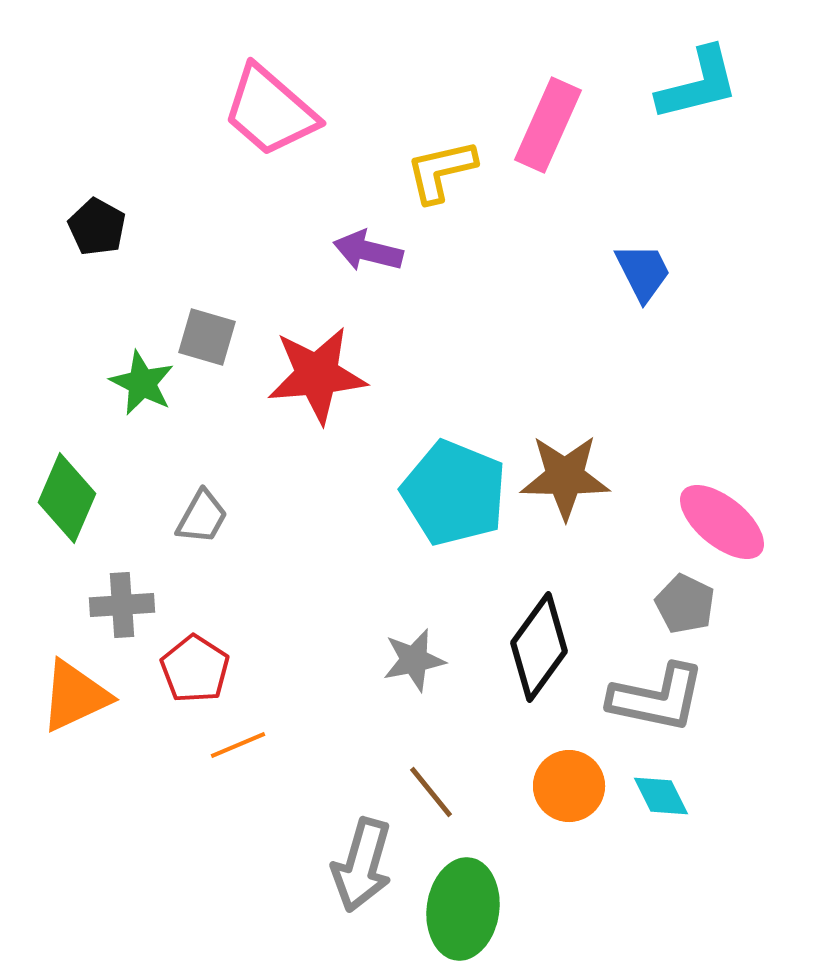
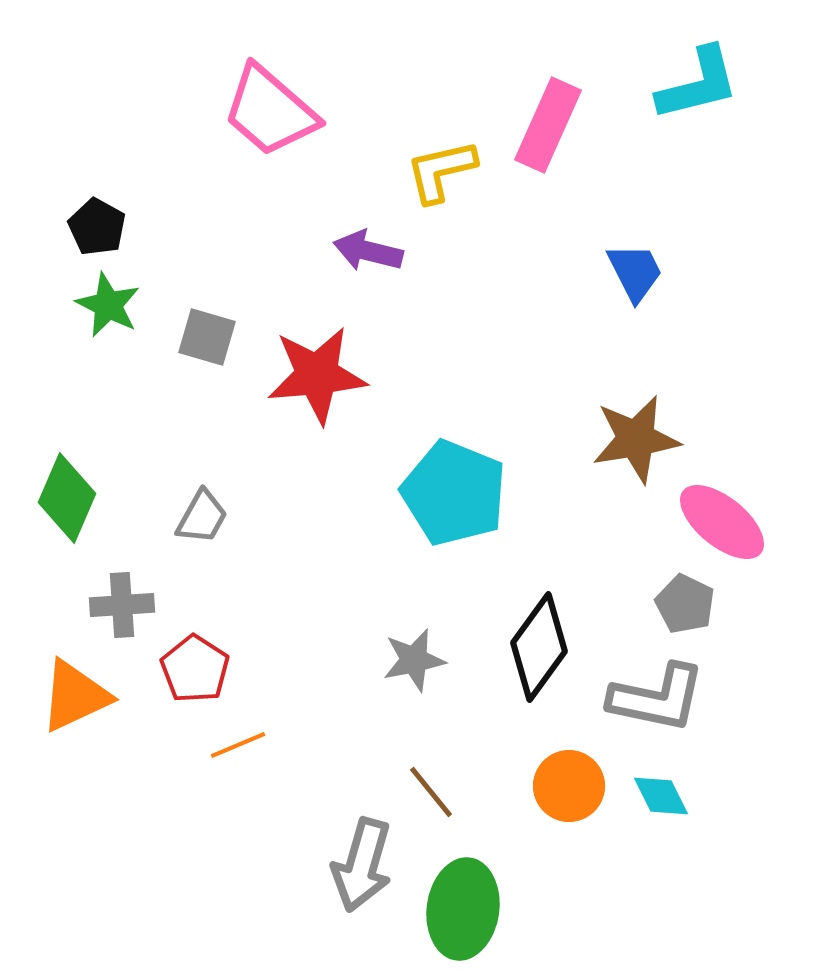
blue trapezoid: moved 8 px left
green star: moved 34 px left, 78 px up
brown star: moved 71 px right, 38 px up; rotated 10 degrees counterclockwise
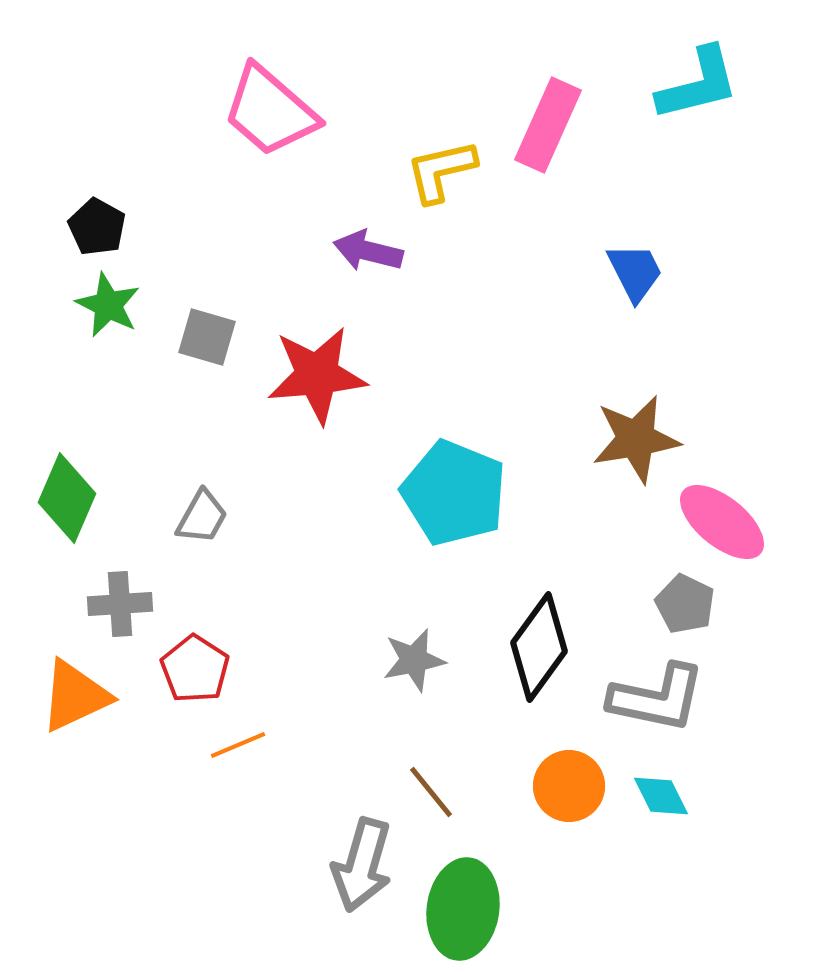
gray cross: moved 2 px left, 1 px up
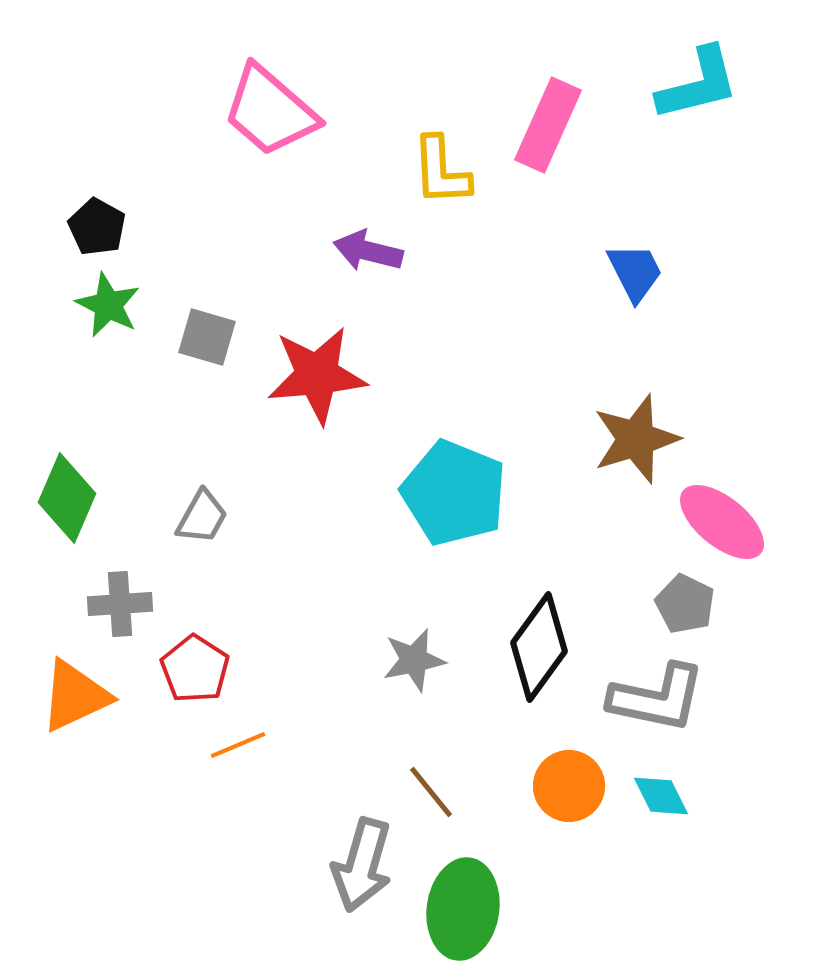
yellow L-shape: rotated 80 degrees counterclockwise
brown star: rotated 8 degrees counterclockwise
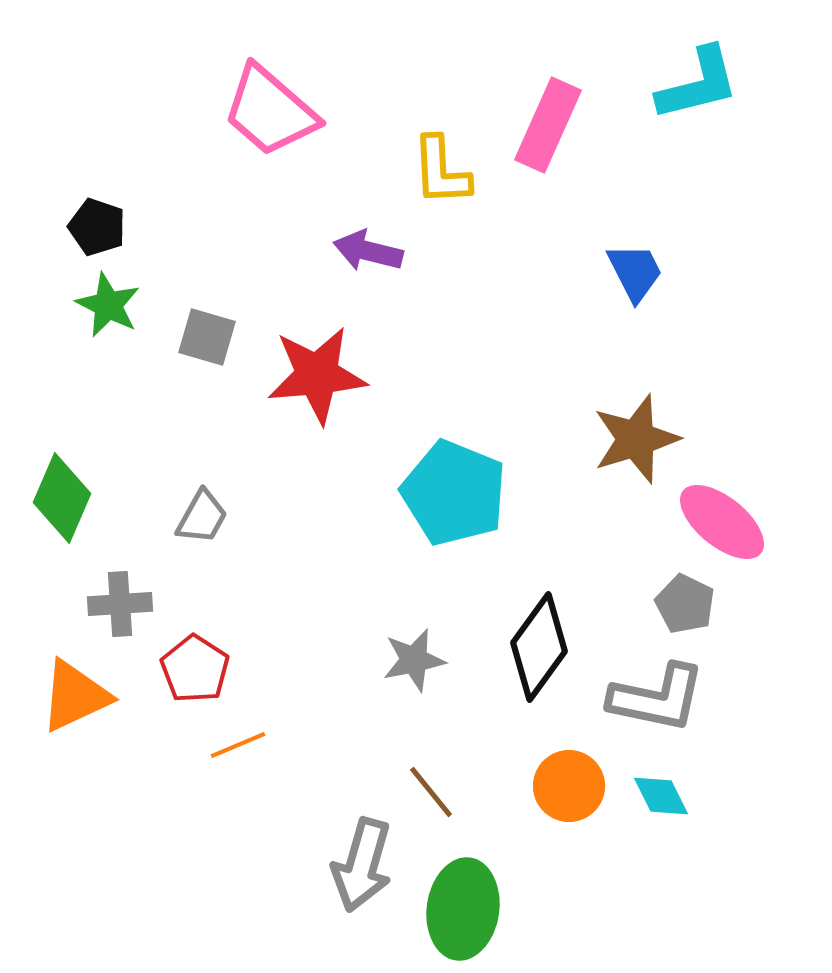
black pentagon: rotated 10 degrees counterclockwise
green diamond: moved 5 px left
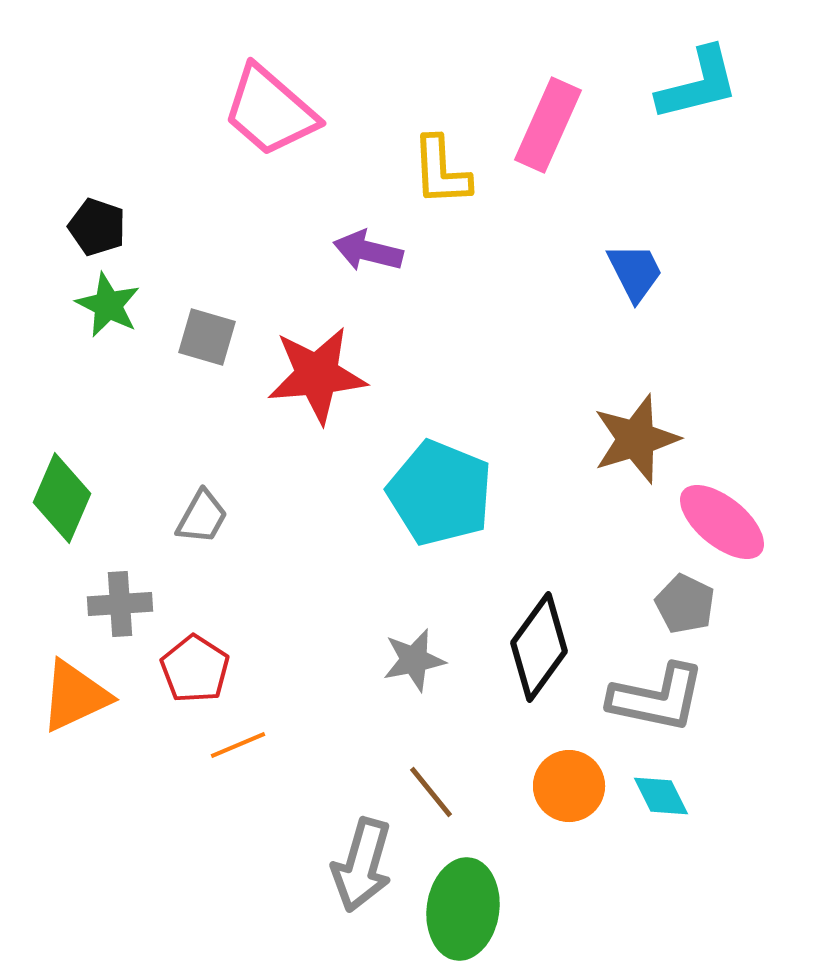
cyan pentagon: moved 14 px left
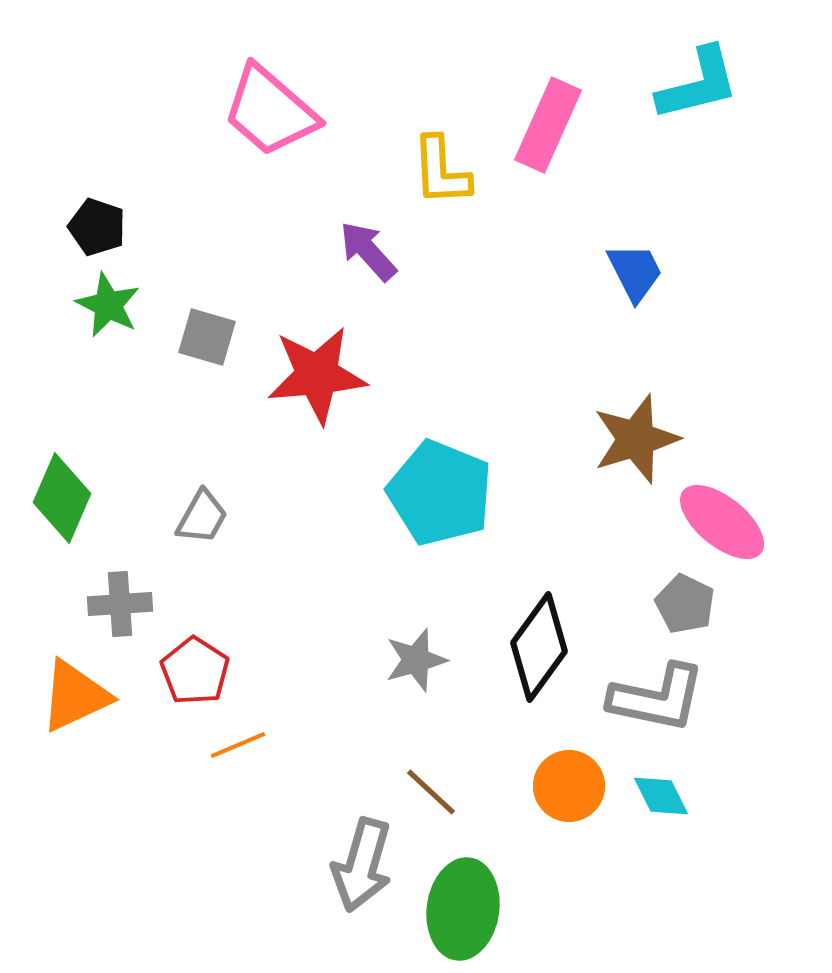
purple arrow: rotated 34 degrees clockwise
gray star: moved 2 px right; rotated 4 degrees counterclockwise
red pentagon: moved 2 px down
brown line: rotated 8 degrees counterclockwise
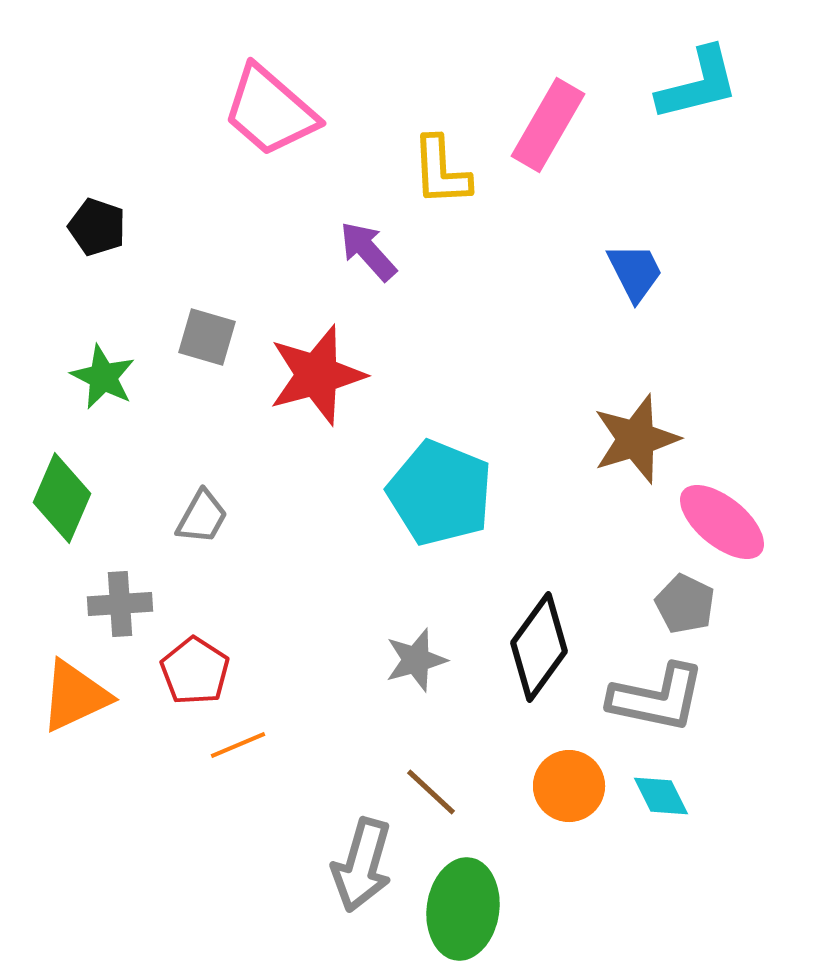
pink rectangle: rotated 6 degrees clockwise
green star: moved 5 px left, 72 px down
red star: rotated 10 degrees counterclockwise
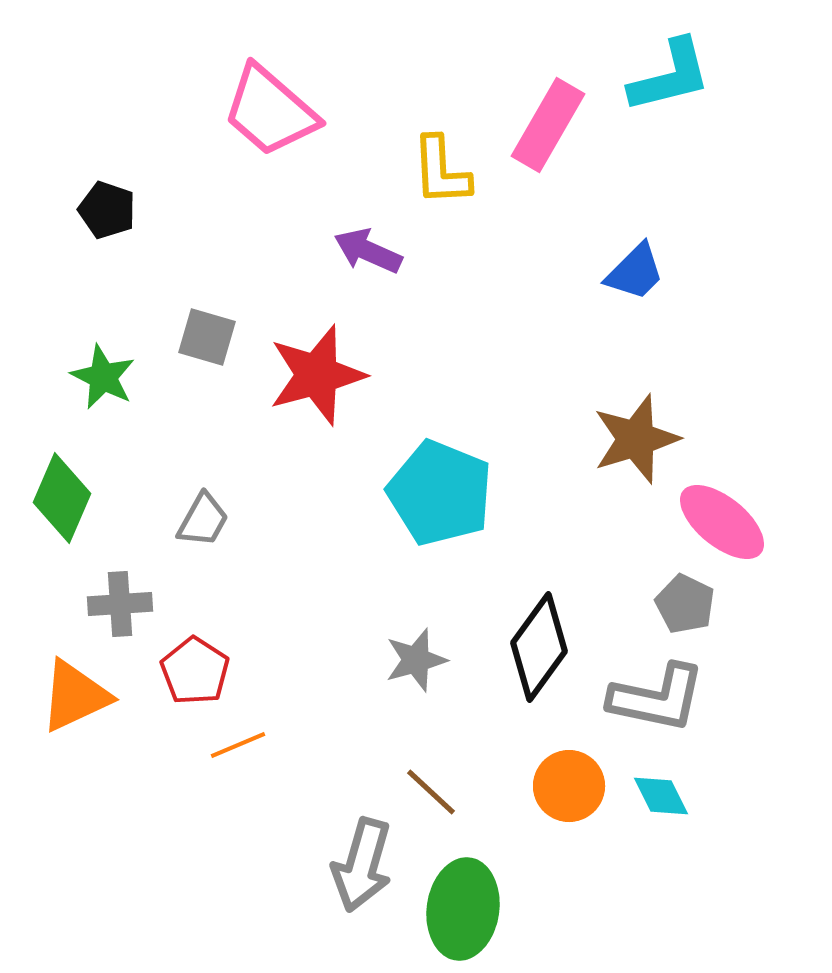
cyan L-shape: moved 28 px left, 8 px up
black pentagon: moved 10 px right, 17 px up
purple arrow: rotated 24 degrees counterclockwise
blue trapezoid: rotated 72 degrees clockwise
gray trapezoid: moved 1 px right, 3 px down
